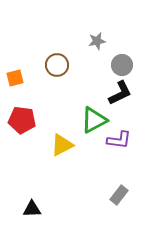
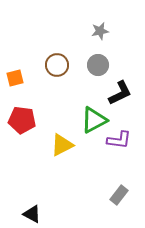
gray star: moved 3 px right, 10 px up
gray circle: moved 24 px left
black triangle: moved 5 px down; rotated 30 degrees clockwise
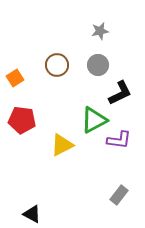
orange square: rotated 18 degrees counterclockwise
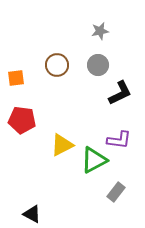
orange square: moved 1 px right; rotated 24 degrees clockwise
green triangle: moved 40 px down
gray rectangle: moved 3 px left, 3 px up
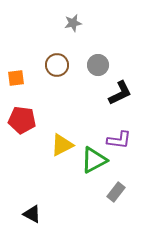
gray star: moved 27 px left, 8 px up
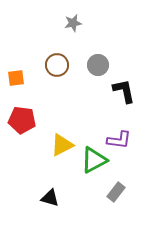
black L-shape: moved 4 px right, 2 px up; rotated 76 degrees counterclockwise
black triangle: moved 18 px right, 16 px up; rotated 12 degrees counterclockwise
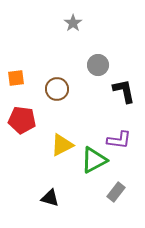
gray star: rotated 24 degrees counterclockwise
brown circle: moved 24 px down
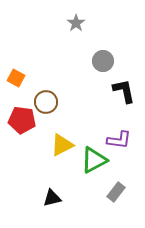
gray star: moved 3 px right
gray circle: moved 5 px right, 4 px up
orange square: rotated 36 degrees clockwise
brown circle: moved 11 px left, 13 px down
black triangle: moved 2 px right; rotated 30 degrees counterclockwise
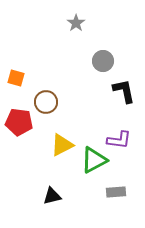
orange square: rotated 12 degrees counterclockwise
red pentagon: moved 3 px left, 2 px down
gray rectangle: rotated 48 degrees clockwise
black triangle: moved 2 px up
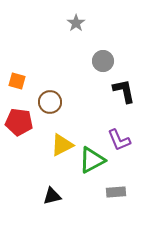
orange square: moved 1 px right, 3 px down
brown circle: moved 4 px right
purple L-shape: rotated 60 degrees clockwise
green triangle: moved 2 px left
